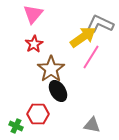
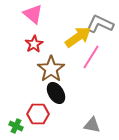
pink triangle: rotated 30 degrees counterclockwise
yellow arrow: moved 5 px left
black ellipse: moved 2 px left, 2 px down
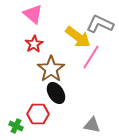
yellow arrow: rotated 72 degrees clockwise
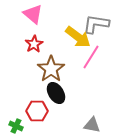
gray L-shape: moved 4 px left; rotated 16 degrees counterclockwise
red hexagon: moved 1 px left, 3 px up
